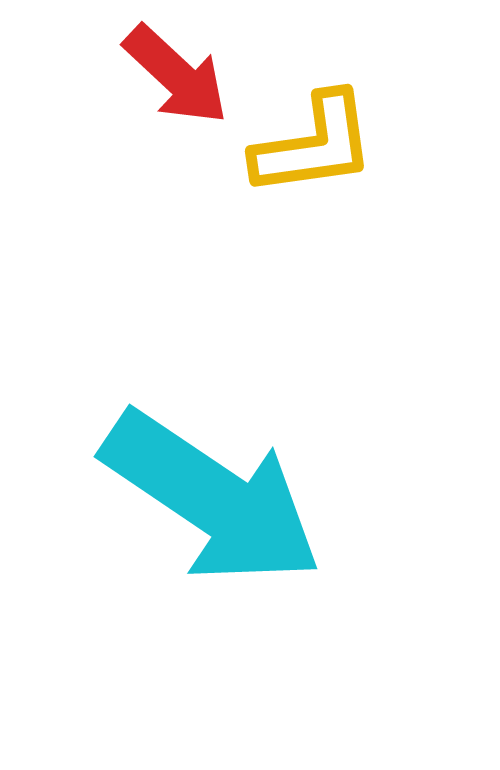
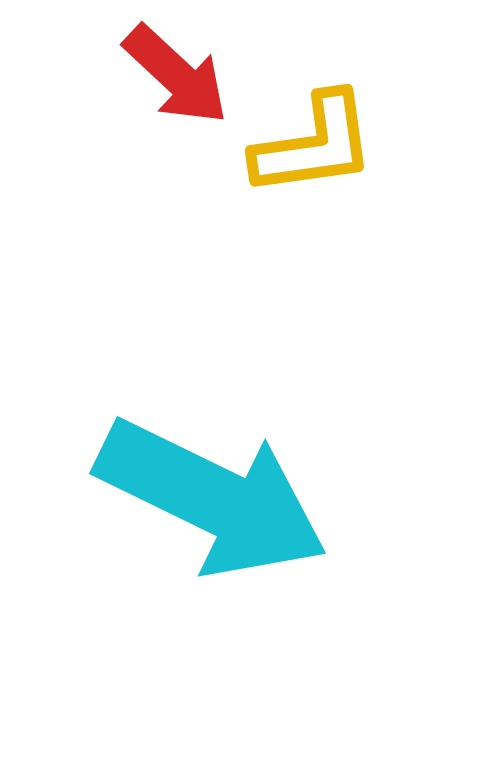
cyan arrow: rotated 8 degrees counterclockwise
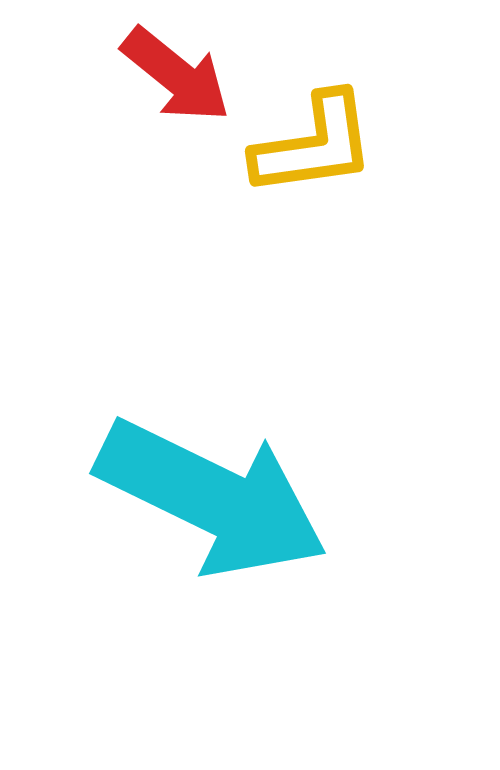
red arrow: rotated 4 degrees counterclockwise
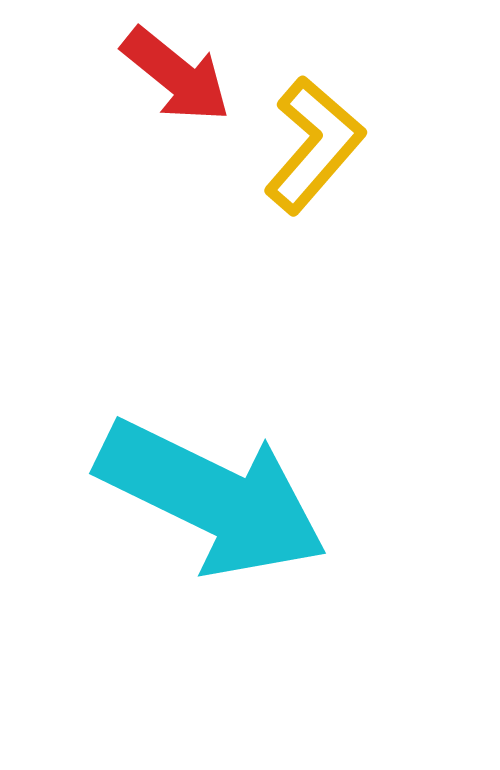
yellow L-shape: rotated 41 degrees counterclockwise
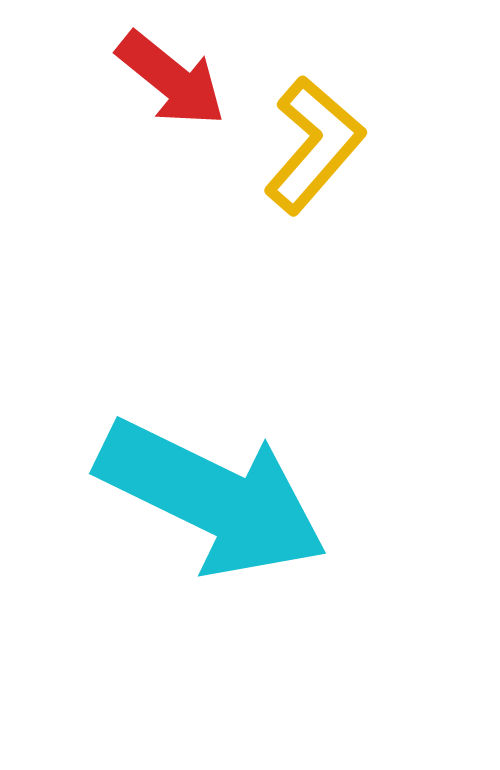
red arrow: moved 5 px left, 4 px down
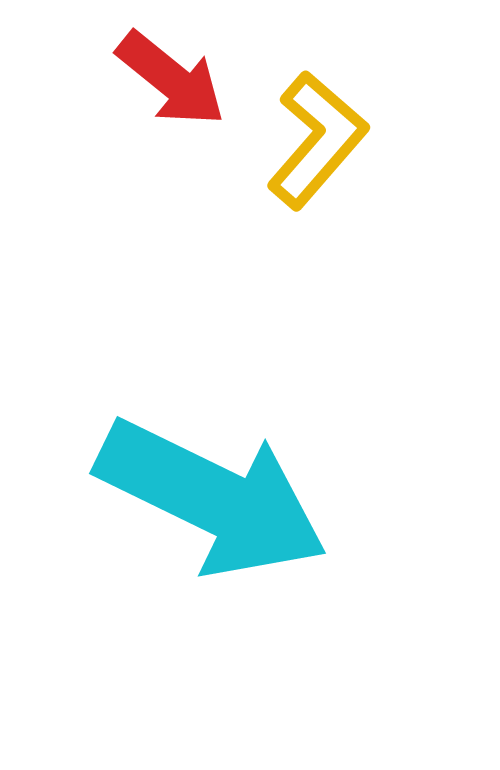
yellow L-shape: moved 3 px right, 5 px up
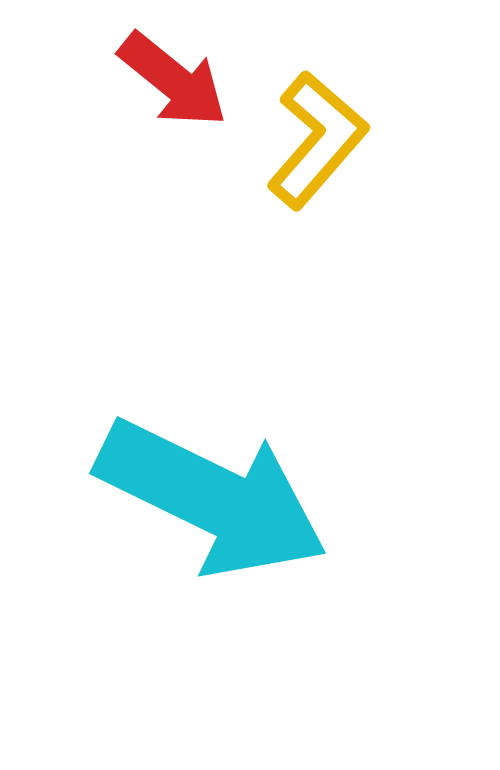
red arrow: moved 2 px right, 1 px down
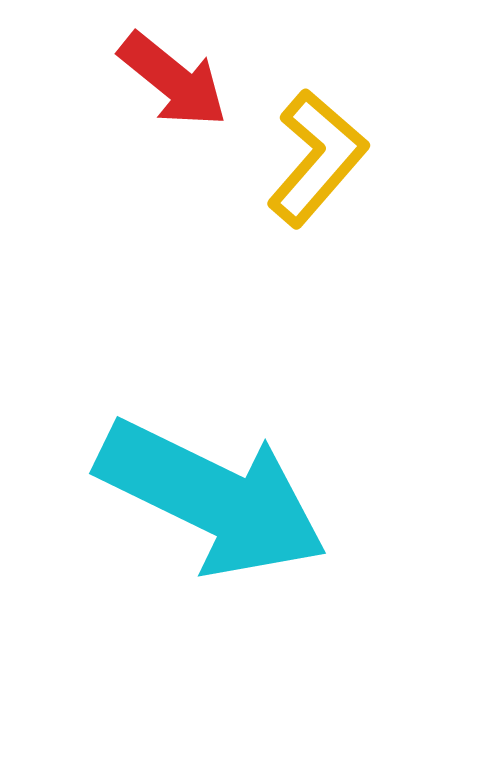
yellow L-shape: moved 18 px down
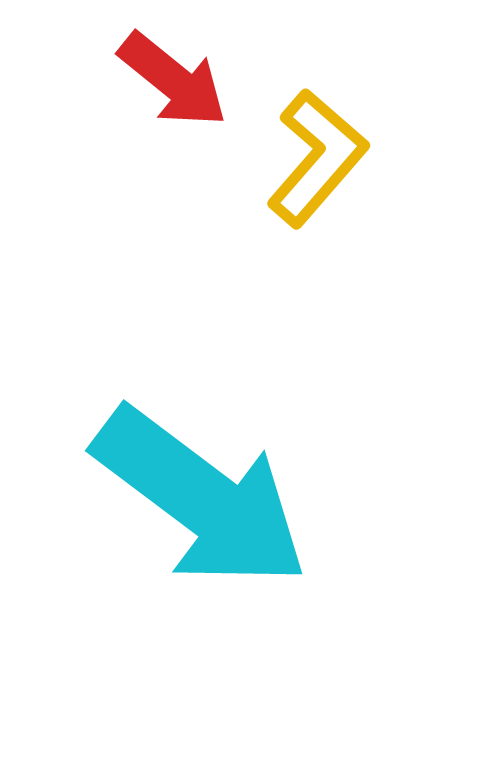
cyan arrow: moved 11 px left; rotated 11 degrees clockwise
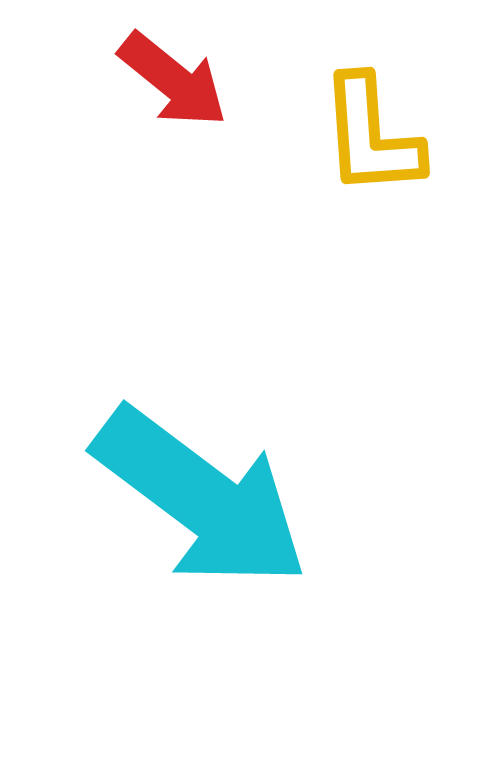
yellow L-shape: moved 54 px right, 22 px up; rotated 135 degrees clockwise
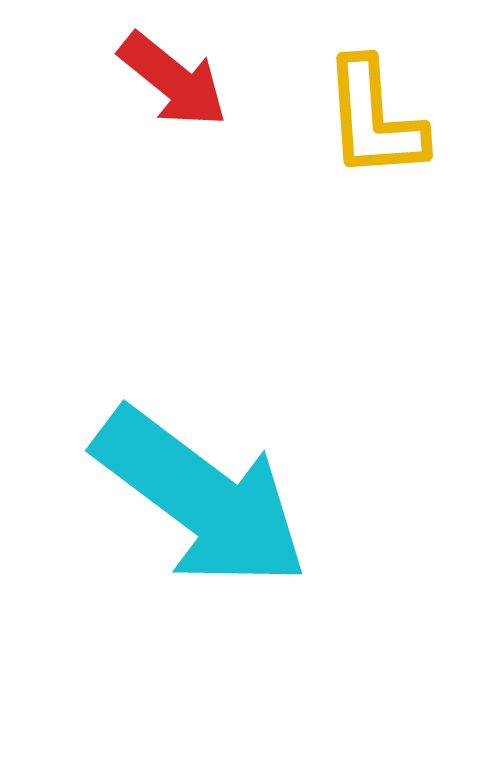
yellow L-shape: moved 3 px right, 17 px up
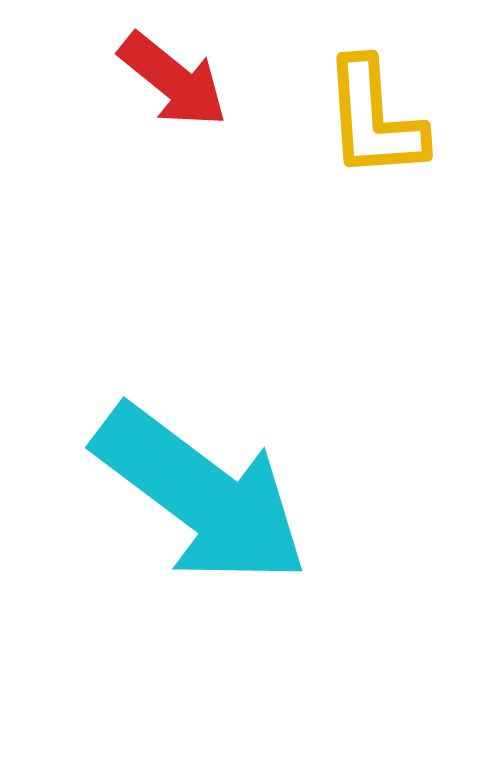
cyan arrow: moved 3 px up
